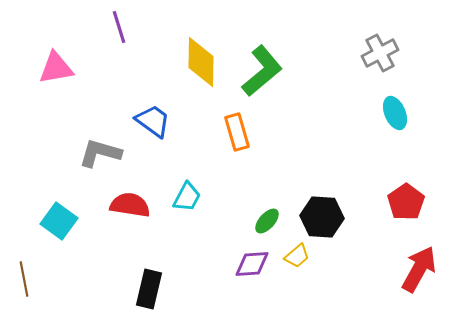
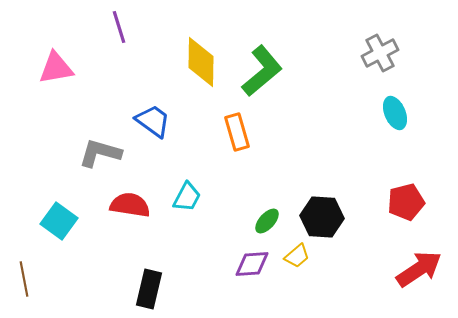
red pentagon: rotated 21 degrees clockwise
red arrow: rotated 27 degrees clockwise
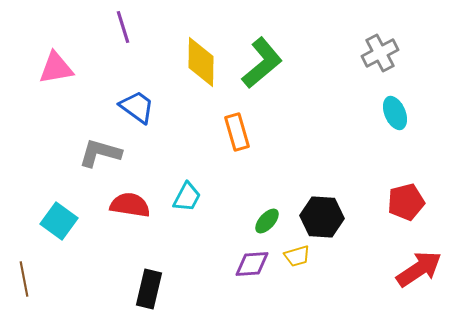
purple line: moved 4 px right
green L-shape: moved 8 px up
blue trapezoid: moved 16 px left, 14 px up
yellow trapezoid: rotated 24 degrees clockwise
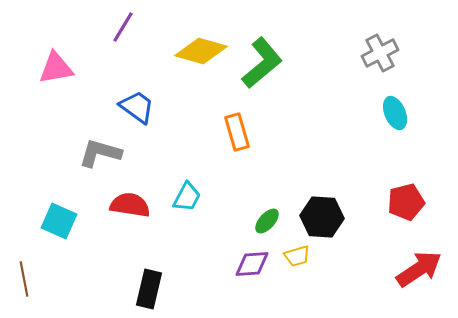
purple line: rotated 48 degrees clockwise
yellow diamond: moved 11 px up; rotated 75 degrees counterclockwise
cyan square: rotated 12 degrees counterclockwise
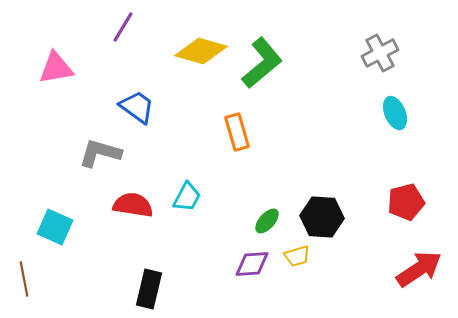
red semicircle: moved 3 px right
cyan square: moved 4 px left, 6 px down
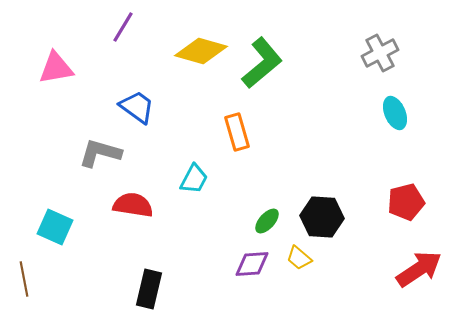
cyan trapezoid: moved 7 px right, 18 px up
yellow trapezoid: moved 2 px right, 2 px down; rotated 56 degrees clockwise
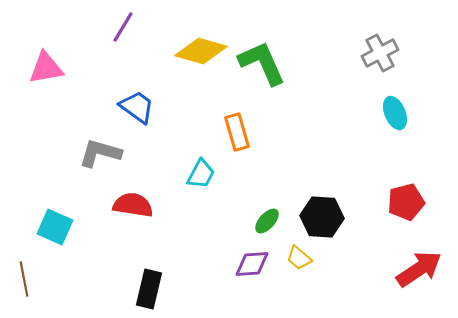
green L-shape: rotated 74 degrees counterclockwise
pink triangle: moved 10 px left
cyan trapezoid: moved 7 px right, 5 px up
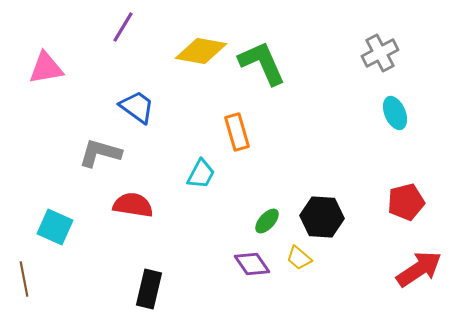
yellow diamond: rotated 6 degrees counterclockwise
purple diamond: rotated 60 degrees clockwise
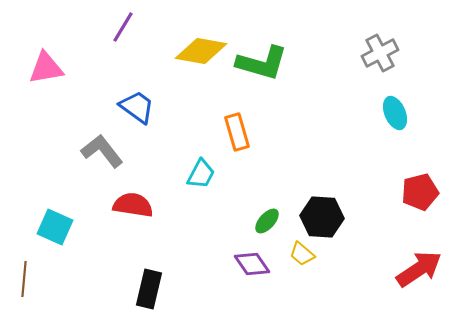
green L-shape: rotated 130 degrees clockwise
gray L-shape: moved 2 px right, 2 px up; rotated 36 degrees clockwise
red pentagon: moved 14 px right, 10 px up
yellow trapezoid: moved 3 px right, 4 px up
brown line: rotated 16 degrees clockwise
